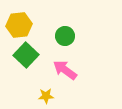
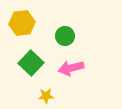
yellow hexagon: moved 3 px right, 2 px up
green square: moved 5 px right, 8 px down
pink arrow: moved 6 px right, 2 px up; rotated 50 degrees counterclockwise
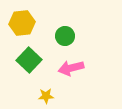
green square: moved 2 px left, 3 px up
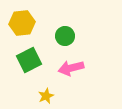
green square: rotated 20 degrees clockwise
yellow star: rotated 21 degrees counterclockwise
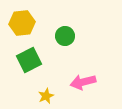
pink arrow: moved 12 px right, 14 px down
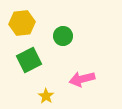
green circle: moved 2 px left
pink arrow: moved 1 px left, 3 px up
yellow star: rotated 14 degrees counterclockwise
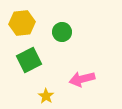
green circle: moved 1 px left, 4 px up
